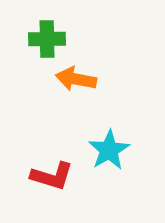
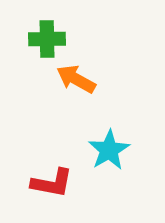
orange arrow: rotated 18 degrees clockwise
red L-shape: moved 7 px down; rotated 6 degrees counterclockwise
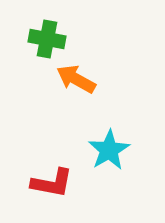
green cross: rotated 12 degrees clockwise
